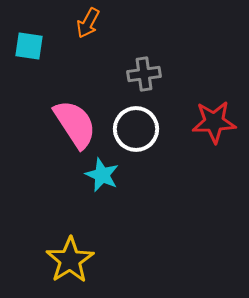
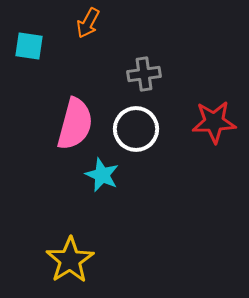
pink semicircle: rotated 48 degrees clockwise
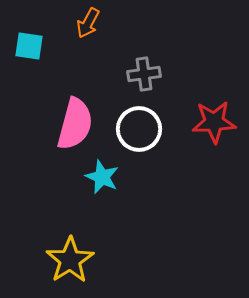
white circle: moved 3 px right
cyan star: moved 2 px down
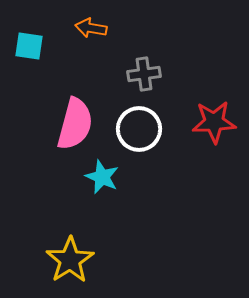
orange arrow: moved 3 px right, 5 px down; rotated 72 degrees clockwise
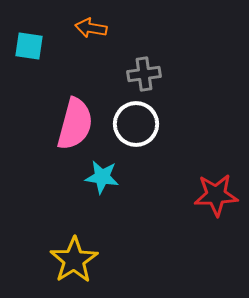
red star: moved 2 px right, 73 px down
white circle: moved 3 px left, 5 px up
cyan star: rotated 16 degrees counterclockwise
yellow star: moved 4 px right
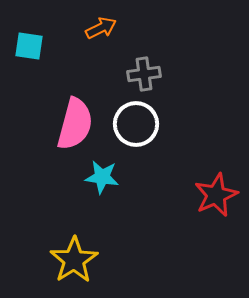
orange arrow: moved 10 px right; rotated 144 degrees clockwise
red star: rotated 21 degrees counterclockwise
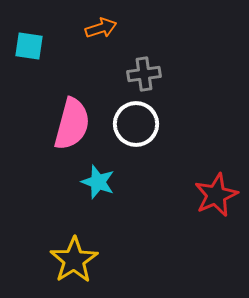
orange arrow: rotated 8 degrees clockwise
pink semicircle: moved 3 px left
cyan star: moved 4 px left, 5 px down; rotated 12 degrees clockwise
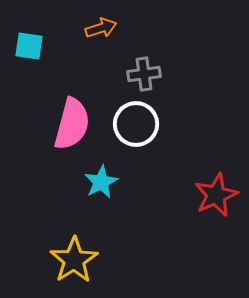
cyan star: moved 3 px right; rotated 24 degrees clockwise
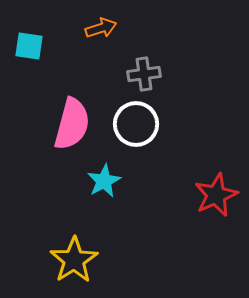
cyan star: moved 3 px right, 1 px up
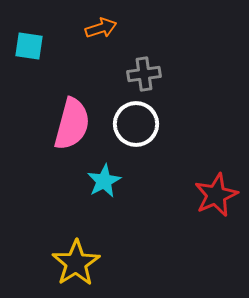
yellow star: moved 2 px right, 3 px down
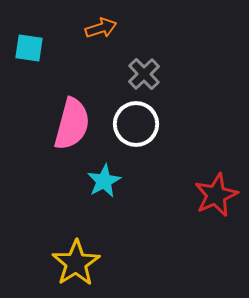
cyan square: moved 2 px down
gray cross: rotated 36 degrees counterclockwise
